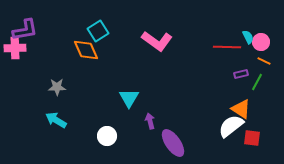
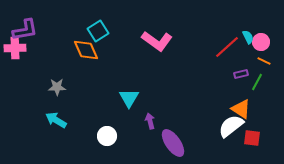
red line: rotated 44 degrees counterclockwise
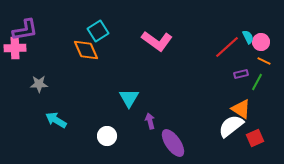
gray star: moved 18 px left, 3 px up
red square: moved 3 px right; rotated 30 degrees counterclockwise
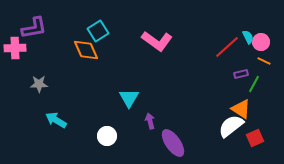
purple L-shape: moved 9 px right, 2 px up
green line: moved 3 px left, 2 px down
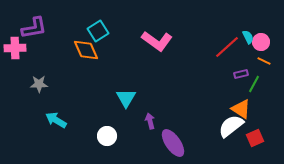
cyan triangle: moved 3 px left
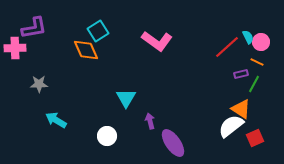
orange line: moved 7 px left, 1 px down
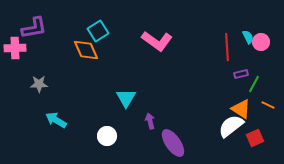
red line: rotated 52 degrees counterclockwise
orange line: moved 11 px right, 43 px down
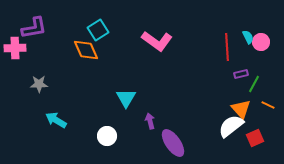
cyan square: moved 1 px up
orange triangle: rotated 15 degrees clockwise
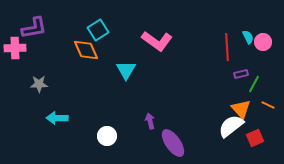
pink circle: moved 2 px right
cyan triangle: moved 28 px up
cyan arrow: moved 1 px right, 2 px up; rotated 30 degrees counterclockwise
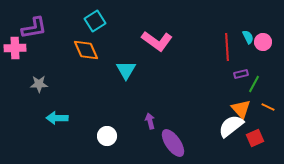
cyan square: moved 3 px left, 9 px up
orange line: moved 2 px down
